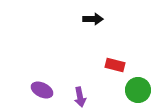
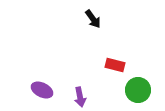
black arrow: rotated 54 degrees clockwise
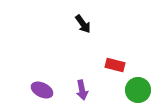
black arrow: moved 10 px left, 5 px down
purple arrow: moved 2 px right, 7 px up
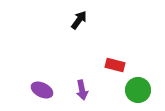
black arrow: moved 4 px left, 4 px up; rotated 108 degrees counterclockwise
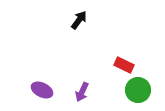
red rectangle: moved 9 px right; rotated 12 degrees clockwise
purple arrow: moved 2 px down; rotated 36 degrees clockwise
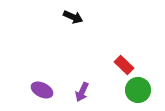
black arrow: moved 6 px left, 3 px up; rotated 78 degrees clockwise
red rectangle: rotated 18 degrees clockwise
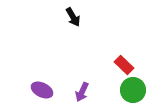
black arrow: rotated 36 degrees clockwise
green circle: moved 5 px left
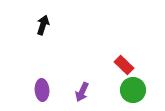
black arrow: moved 30 px left, 8 px down; rotated 132 degrees counterclockwise
purple ellipse: rotated 60 degrees clockwise
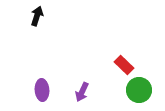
black arrow: moved 6 px left, 9 px up
green circle: moved 6 px right
